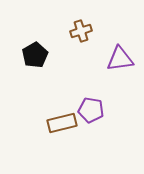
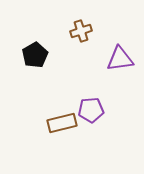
purple pentagon: rotated 15 degrees counterclockwise
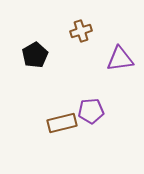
purple pentagon: moved 1 px down
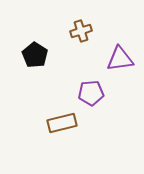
black pentagon: rotated 10 degrees counterclockwise
purple pentagon: moved 18 px up
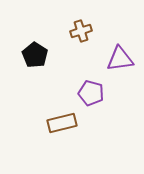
purple pentagon: rotated 20 degrees clockwise
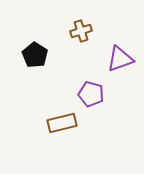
purple triangle: rotated 12 degrees counterclockwise
purple pentagon: moved 1 px down
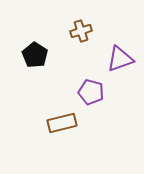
purple pentagon: moved 2 px up
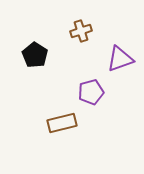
purple pentagon: rotated 30 degrees counterclockwise
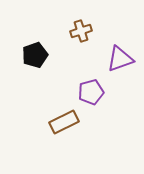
black pentagon: rotated 20 degrees clockwise
brown rectangle: moved 2 px right, 1 px up; rotated 12 degrees counterclockwise
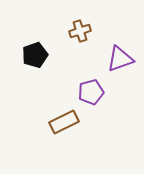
brown cross: moved 1 px left
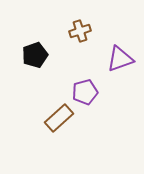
purple pentagon: moved 6 px left
brown rectangle: moved 5 px left, 4 px up; rotated 16 degrees counterclockwise
